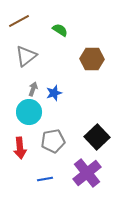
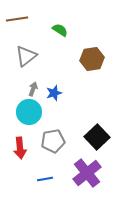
brown line: moved 2 px left, 2 px up; rotated 20 degrees clockwise
brown hexagon: rotated 10 degrees counterclockwise
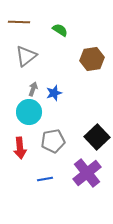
brown line: moved 2 px right, 3 px down; rotated 10 degrees clockwise
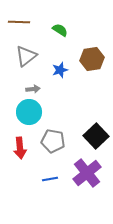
gray arrow: rotated 64 degrees clockwise
blue star: moved 6 px right, 23 px up
black square: moved 1 px left, 1 px up
gray pentagon: rotated 20 degrees clockwise
blue line: moved 5 px right
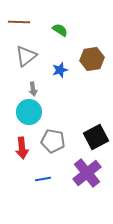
gray arrow: rotated 88 degrees clockwise
black square: moved 1 px down; rotated 15 degrees clockwise
red arrow: moved 2 px right
blue line: moved 7 px left
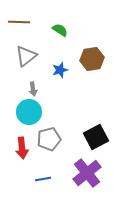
gray pentagon: moved 4 px left, 2 px up; rotated 25 degrees counterclockwise
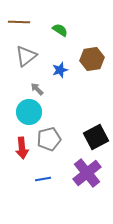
gray arrow: moved 4 px right; rotated 144 degrees clockwise
